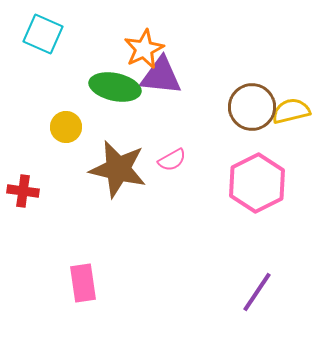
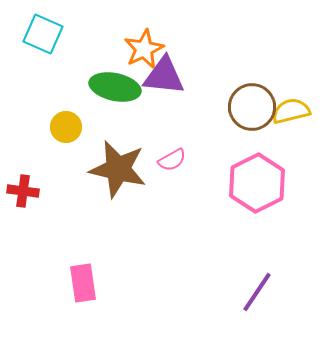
purple triangle: moved 3 px right
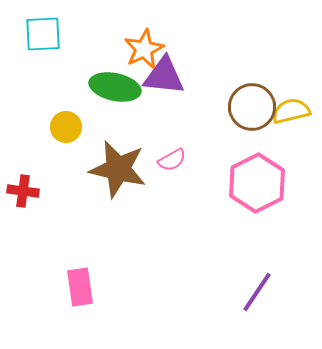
cyan square: rotated 27 degrees counterclockwise
pink rectangle: moved 3 px left, 4 px down
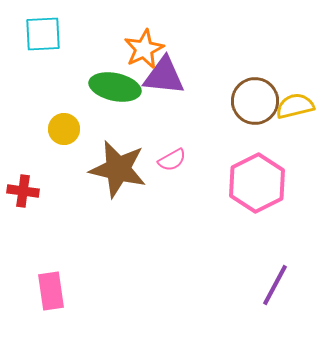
brown circle: moved 3 px right, 6 px up
yellow semicircle: moved 4 px right, 5 px up
yellow circle: moved 2 px left, 2 px down
pink rectangle: moved 29 px left, 4 px down
purple line: moved 18 px right, 7 px up; rotated 6 degrees counterclockwise
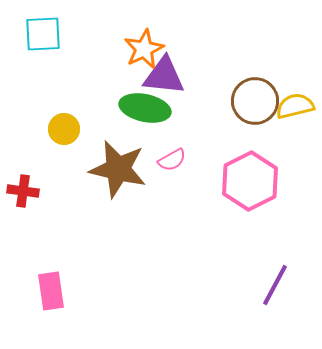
green ellipse: moved 30 px right, 21 px down
pink hexagon: moved 7 px left, 2 px up
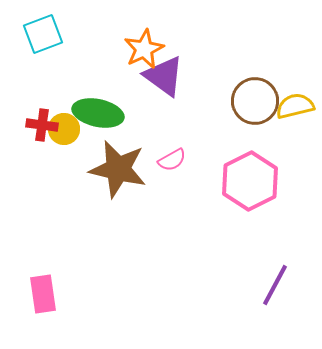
cyan square: rotated 18 degrees counterclockwise
purple triangle: rotated 30 degrees clockwise
green ellipse: moved 47 px left, 5 px down
red cross: moved 19 px right, 66 px up
pink rectangle: moved 8 px left, 3 px down
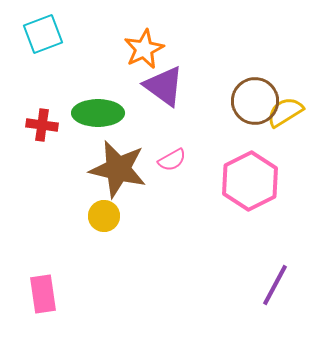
purple triangle: moved 10 px down
yellow semicircle: moved 10 px left, 6 px down; rotated 18 degrees counterclockwise
green ellipse: rotated 12 degrees counterclockwise
yellow circle: moved 40 px right, 87 px down
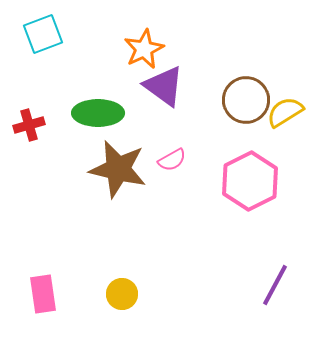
brown circle: moved 9 px left, 1 px up
red cross: moved 13 px left; rotated 24 degrees counterclockwise
yellow circle: moved 18 px right, 78 px down
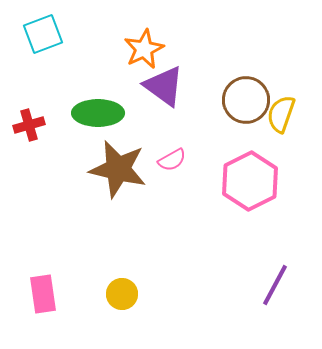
yellow semicircle: moved 4 px left, 2 px down; rotated 39 degrees counterclockwise
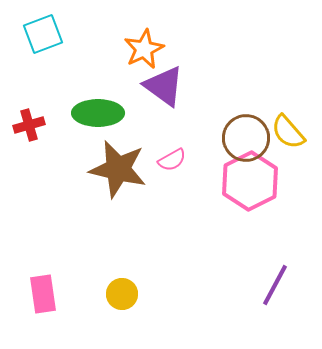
brown circle: moved 38 px down
yellow semicircle: moved 7 px right, 18 px down; rotated 60 degrees counterclockwise
